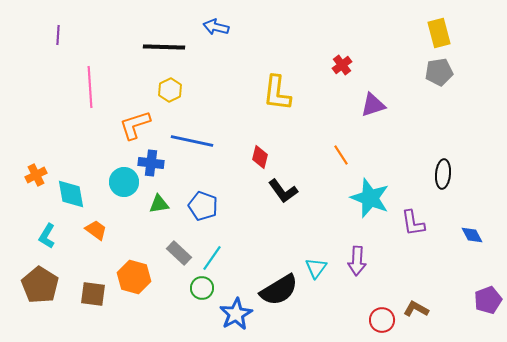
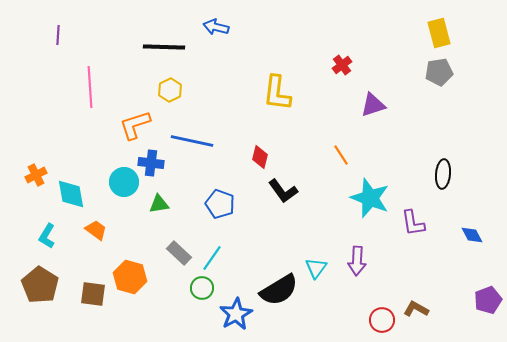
blue pentagon: moved 17 px right, 2 px up
orange hexagon: moved 4 px left
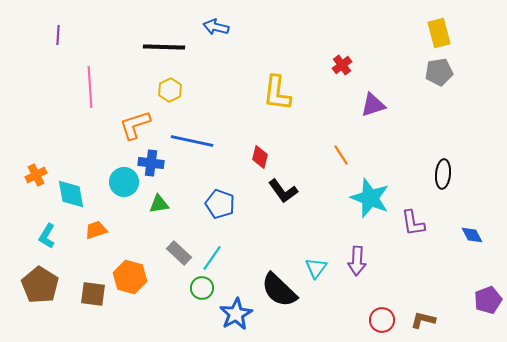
orange trapezoid: rotated 55 degrees counterclockwise
black semicircle: rotated 75 degrees clockwise
brown L-shape: moved 7 px right, 11 px down; rotated 15 degrees counterclockwise
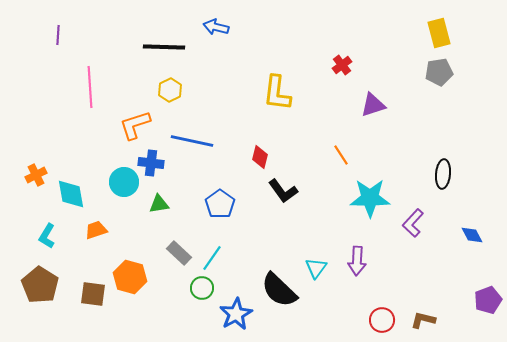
cyan star: rotated 21 degrees counterclockwise
blue pentagon: rotated 16 degrees clockwise
purple L-shape: rotated 52 degrees clockwise
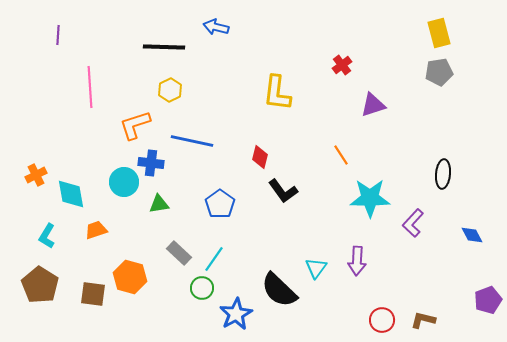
cyan line: moved 2 px right, 1 px down
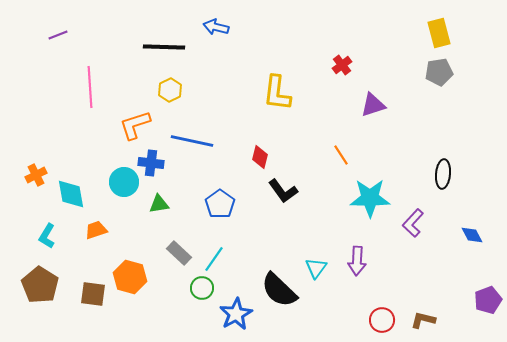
purple line: rotated 66 degrees clockwise
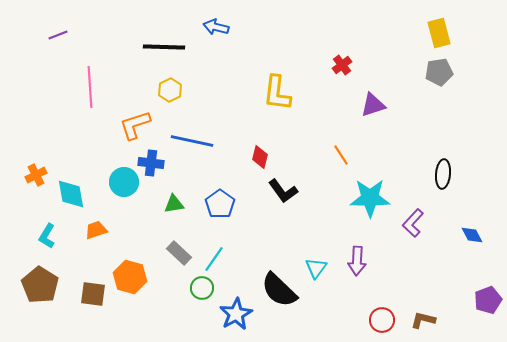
green triangle: moved 15 px right
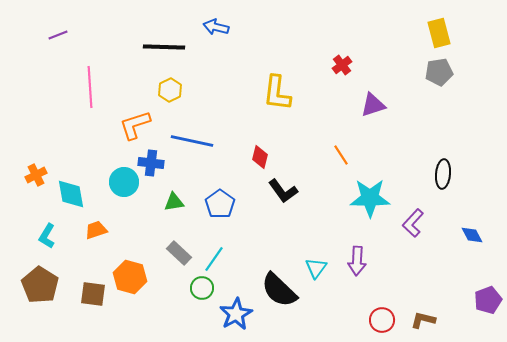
green triangle: moved 2 px up
